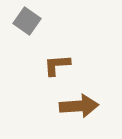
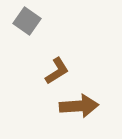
brown L-shape: moved 6 px down; rotated 152 degrees clockwise
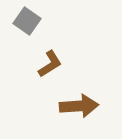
brown L-shape: moved 7 px left, 7 px up
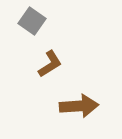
gray square: moved 5 px right
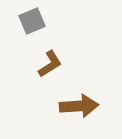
gray square: rotated 32 degrees clockwise
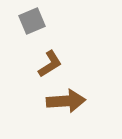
brown arrow: moved 13 px left, 5 px up
